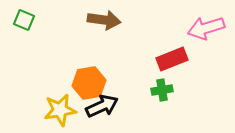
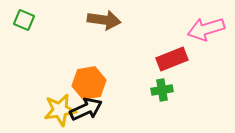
pink arrow: moved 1 px down
black arrow: moved 16 px left, 3 px down
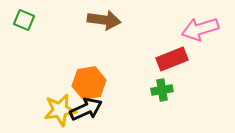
pink arrow: moved 6 px left
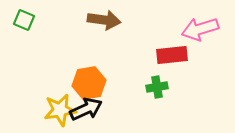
red rectangle: moved 4 px up; rotated 16 degrees clockwise
green cross: moved 5 px left, 3 px up
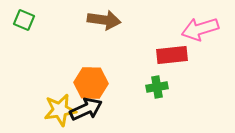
orange hexagon: moved 2 px right; rotated 12 degrees clockwise
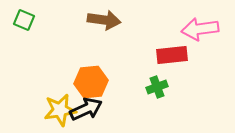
pink arrow: rotated 9 degrees clockwise
orange hexagon: moved 1 px up; rotated 8 degrees counterclockwise
green cross: rotated 10 degrees counterclockwise
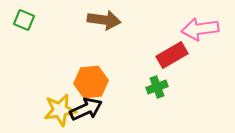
red rectangle: rotated 24 degrees counterclockwise
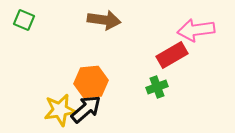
pink arrow: moved 4 px left, 1 px down
black arrow: rotated 16 degrees counterclockwise
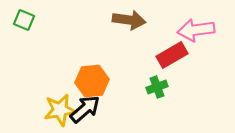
brown arrow: moved 25 px right
orange hexagon: moved 1 px right, 1 px up
black arrow: moved 1 px left
